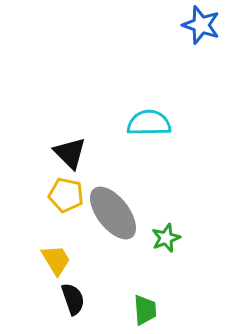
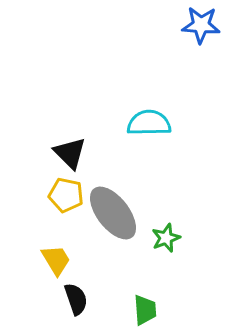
blue star: rotated 15 degrees counterclockwise
black semicircle: moved 3 px right
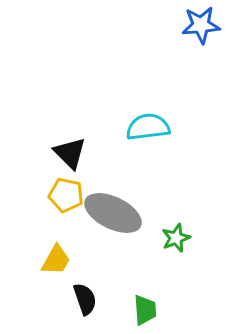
blue star: rotated 9 degrees counterclockwise
cyan semicircle: moved 1 px left, 4 px down; rotated 6 degrees counterclockwise
gray ellipse: rotated 26 degrees counterclockwise
green star: moved 10 px right
yellow trapezoid: rotated 60 degrees clockwise
black semicircle: moved 9 px right
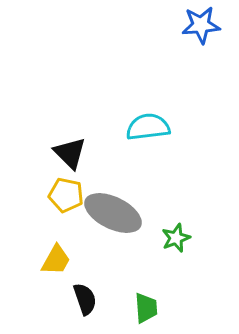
green trapezoid: moved 1 px right, 2 px up
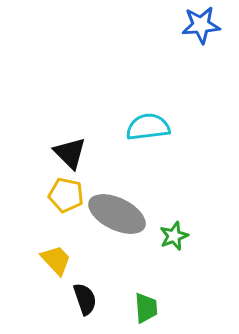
gray ellipse: moved 4 px right, 1 px down
green star: moved 2 px left, 2 px up
yellow trapezoid: rotated 72 degrees counterclockwise
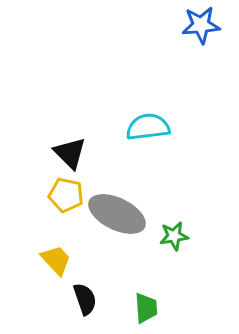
green star: rotated 12 degrees clockwise
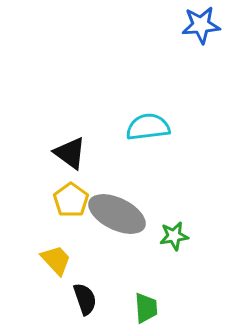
black triangle: rotated 9 degrees counterclockwise
yellow pentagon: moved 5 px right, 5 px down; rotated 24 degrees clockwise
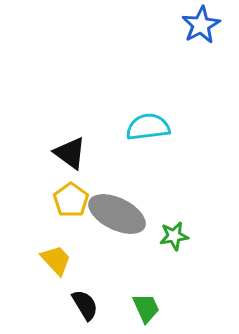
blue star: rotated 24 degrees counterclockwise
black semicircle: moved 6 px down; rotated 12 degrees counterclockwise
green trapezoid: rotated 20 degrees counterclockwise
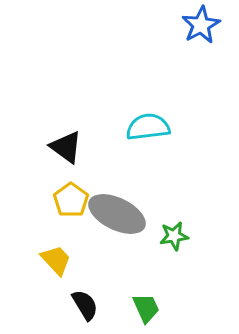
black triangle: moved 4 px left, 6 px up
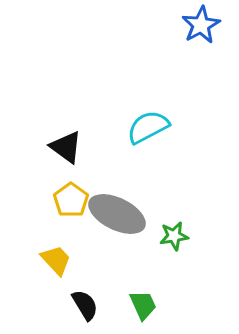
cyan semicircle: rotated 21 degrees counterclockwise
green trapezoid: moved 3 px left, 3 px up
